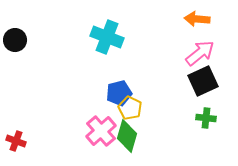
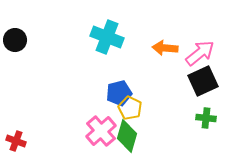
orange arrow: moved 32 px left, 29 px down
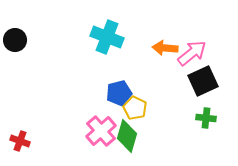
pink arrow: moved 8 px left
yellow pentagon: moved 5 px right
red cross: moved 4 px right
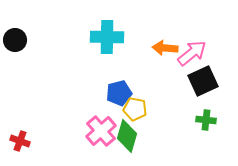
cyan cross: rotated 20 degrees counterclockwise
yellow pentagon: moved 1 px down; rotated 15 degrees counterclockwise
green cross: moved 2 px down
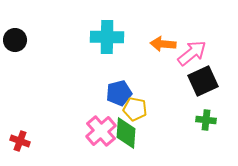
orange arrow: moved 2 px left, 4 px up
green diamond: moved 1 px left, 3 px up; rotated 12 degrees counterclockwise
